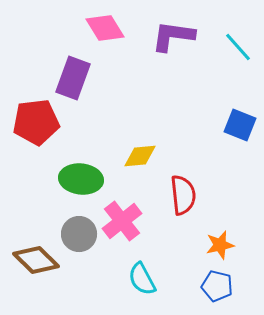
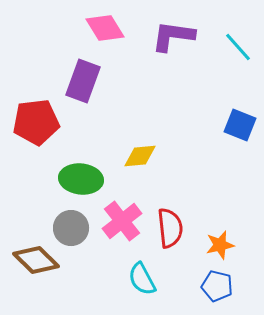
purple rectangle: moved 10 px right, 3 px down
red semicircle: moved 13 px left, 33 px down
gray circle: moved 8 px left, 6 px up
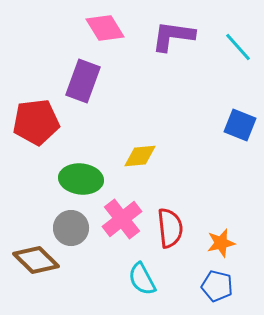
pink cross: moved 2 px up
orange star: moved 1 px right, 2 px up
